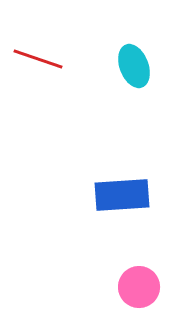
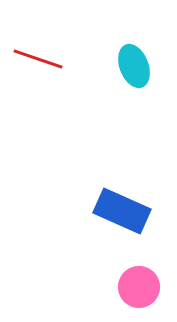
blue rectangle: moved 16 px down; rotated 28 degrees clockwise
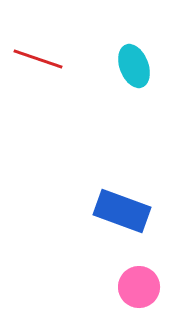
blue rectangle: rotated 4 degrees counterclockwise
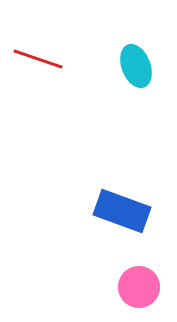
cyan ellipse: moved 2 px right
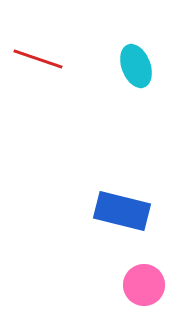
blue rectangle: rotated 6 degrees counterclockwise
pink circle: moved 5 px right, 2 px up
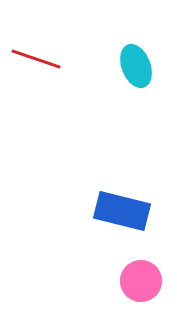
red line: moved 2 px left
pink circle: moved 3 px left, 4 px up
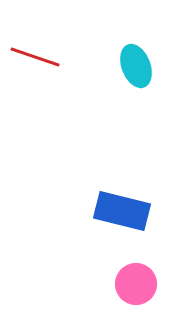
red line: moved 1 px left, 2 px up
pink circle: moved 5 px left, 3 px down
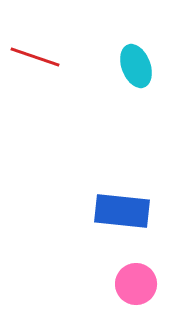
blue rectangle: rotated 8 degrees counterclockwise
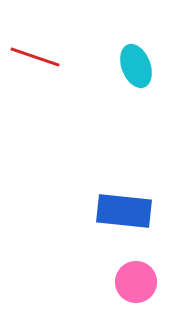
blue rectangle: moved 2 px right
pink circle: moved 2 px up
